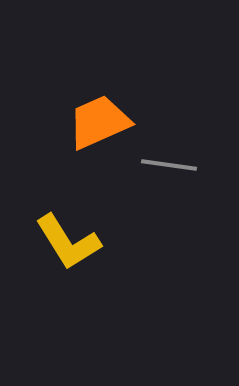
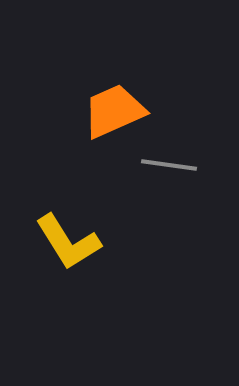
orange trapezoid: moved 15 px right, 11 px up
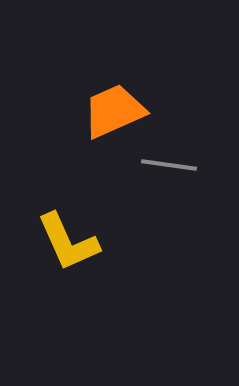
yellow L-shape: rotated 8 degrees clockwise
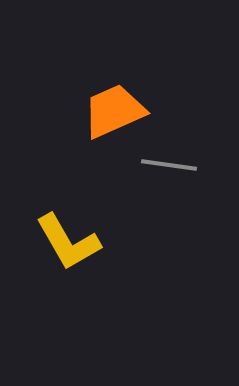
yellow L-shape: rotated 6 degrees counterclockwise
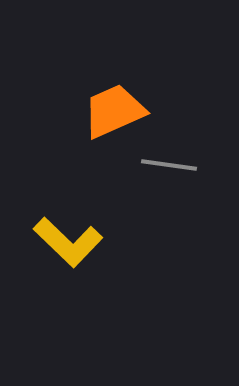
yellow L-shape: rotated 16 degrees counterclockwise
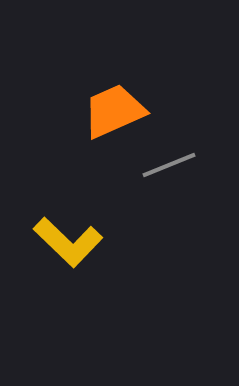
gray line: rotated 30 degrees counterclockwise
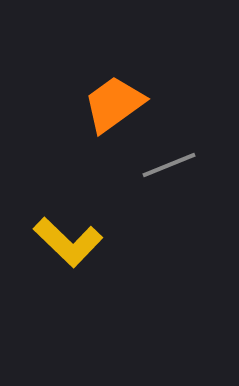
orange trapezoid: moved 7 px up; rotated 12 degrees counterclockwise
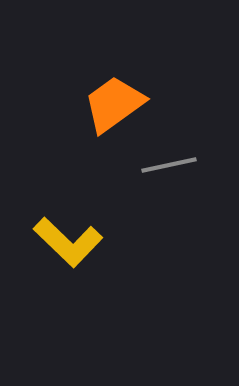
gray line: rotated 10 degrees clockwise
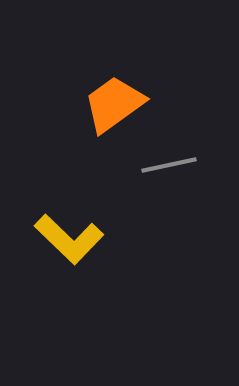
yellow L-shape: moved 1 px right, 3 px up
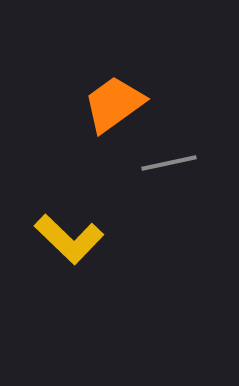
gray line: moved 2 px up
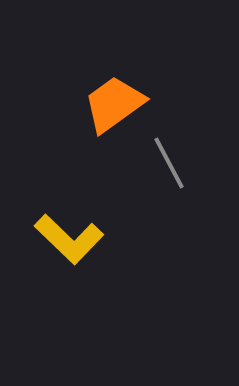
gray line: rotated 74 degrees clockwise
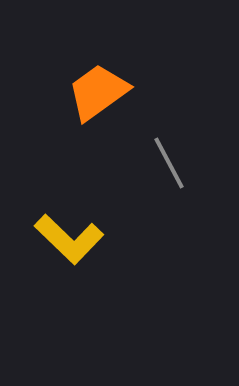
orange trapezoid: moved 16 px left, 12 px up
